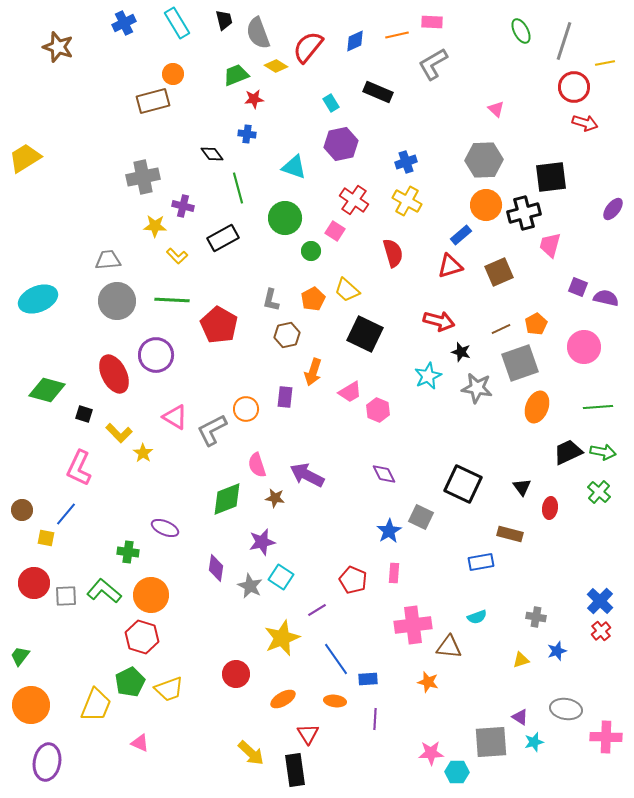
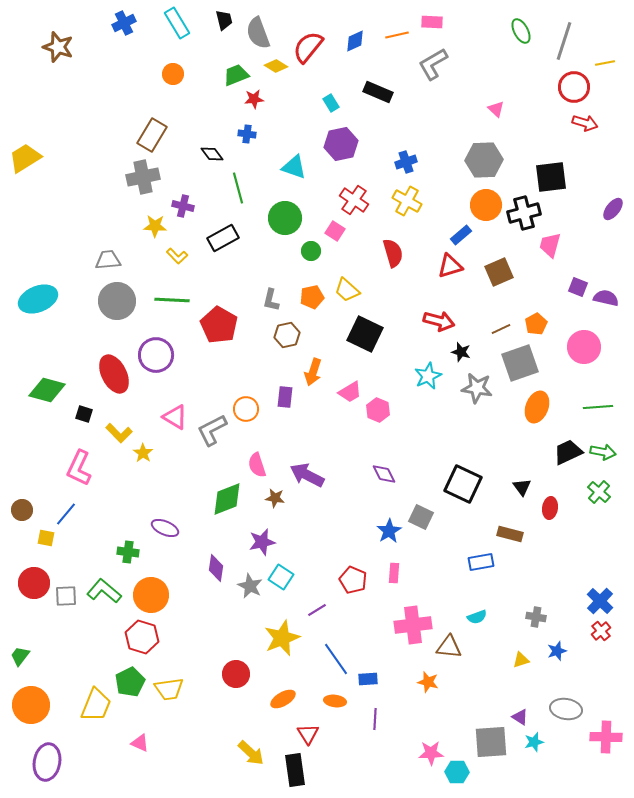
brown rectangle at (153, 101): moved 1 px left, 34 px down; rotated 44 degrees counterclockwise
orange pentagon at (313, 299): moved 1 px left, 2 px up; rotated 15 degrees clockwise
yellow trapezoid at (169, 689): rotated 12 degrees clockwise
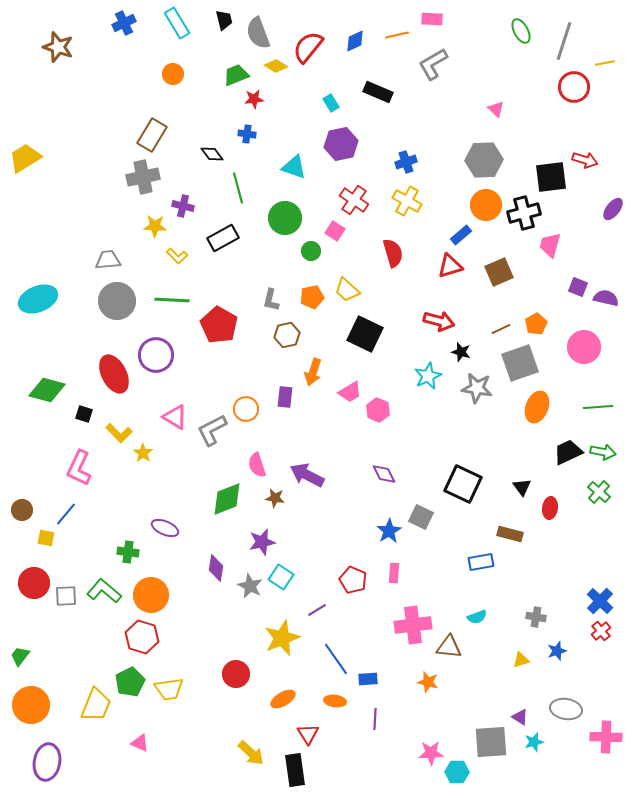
pink rectangle at (432, 22): moved 3 px up
red arrow at (585, 123): moved 37 px down
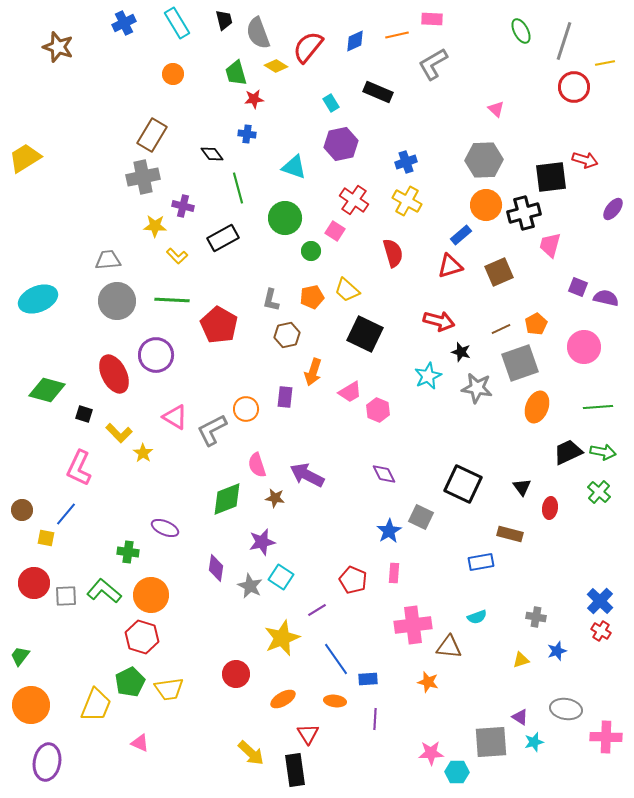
green trapezoid at (236, 75): moved 2 px up; rotated 84 degrees counterclockwise
red cross at (601, 631): rotated 18 degrees counterclockwise
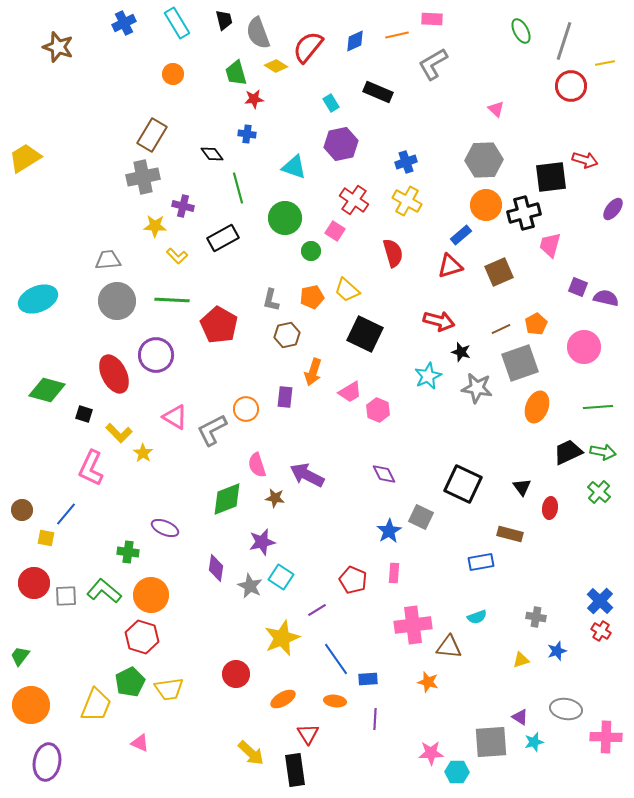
red circle at (574, 87): moved 3 px left, 1 px up
pink L-shape at (79, 468): moved 12 px right
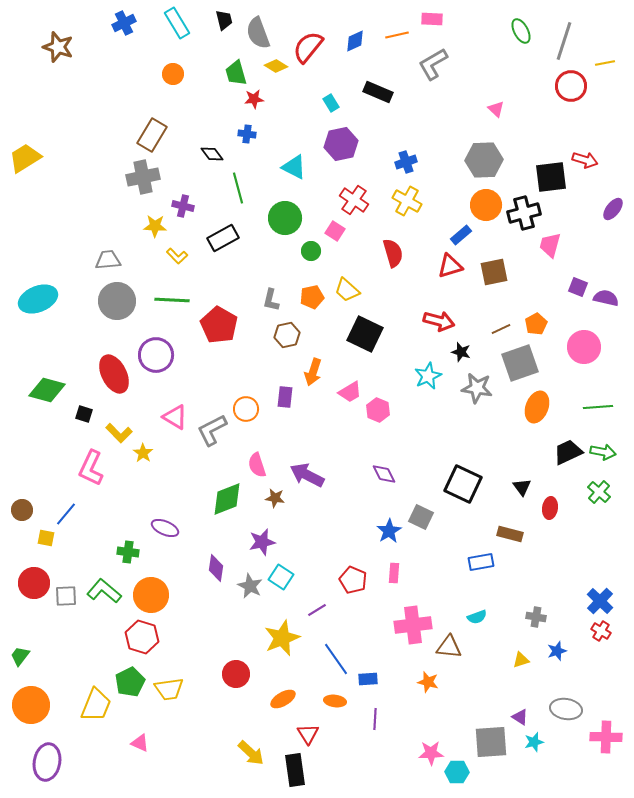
cyan triangle at (294, 167): rotated 8 degrees clockwise
brown square at (499, 272): moved 5 px left; rotated 12 degrees clockwise
